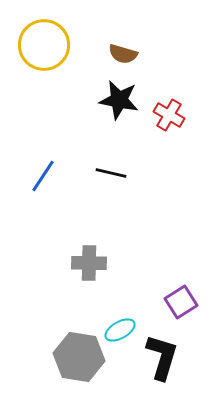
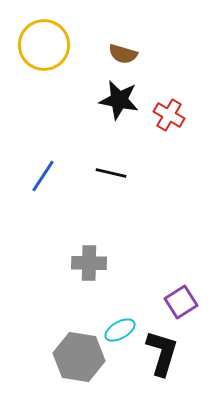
black L-shape: moved 4 px up
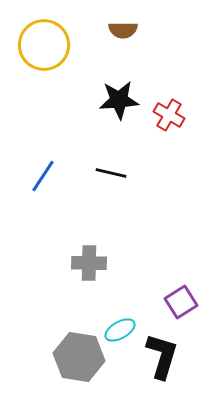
brown semicircle: moved 24 px up; rotated 16 degrees counterclockwise
black star: rotated 15 degrees counterclockwise
black L-shape: moved 3 px down
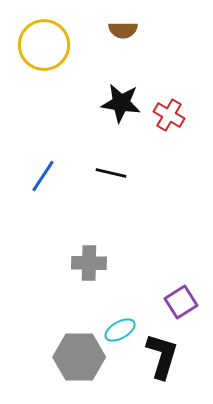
black star: moved 2 px right, 3 px down; rotated 12 degrees clockwise
gray hexagon: rotated 9 degrees counterclockwise
